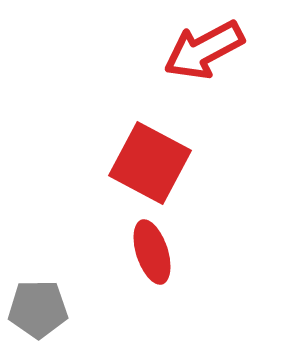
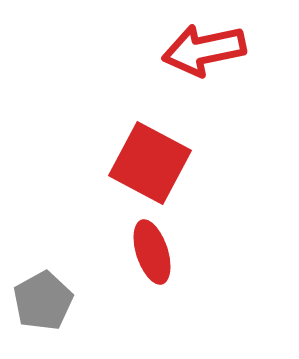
red arrow: rotated 16 degrees clockwise
gray pentagon: moved 5 px right, 8 px up; rotated 28 degrees counterclockwise
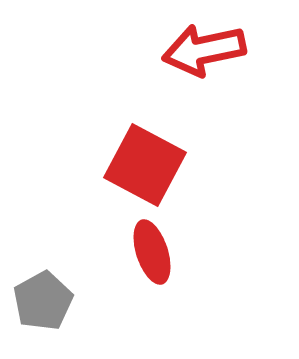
red square: moved 5 px left, 2 px down
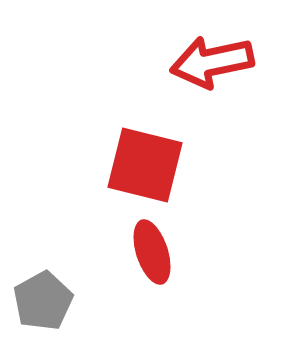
red arrow: moved 8 px right, 12 px down
red square: rotated 14 degrees counterclockwise
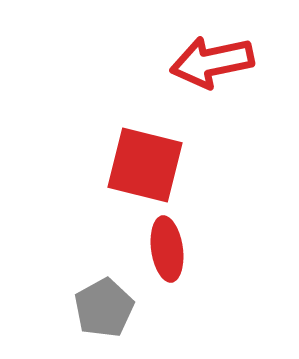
red ellipse: moved 15 px right, 3 px up; rotated 10 degrees clockwise
gray pentagon: moved 61 px right, 7 px down
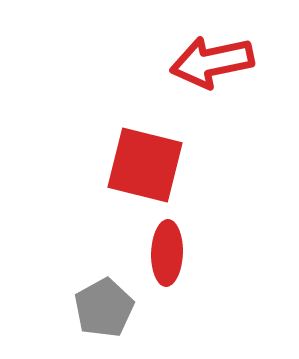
red ellipse: moved 4 px down; rotated 10 degrees clockwise
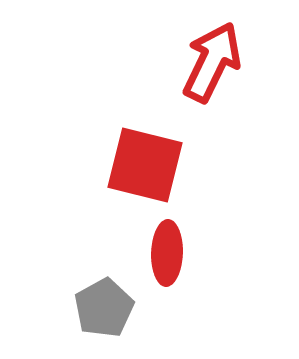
red arrow: rotated 128 degrees clockwise
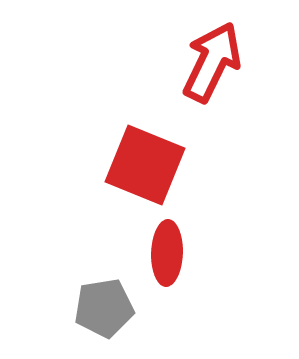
red square: rotated 8 degrees clockwise
gray pentagon: rotated 20 degrees clockwise
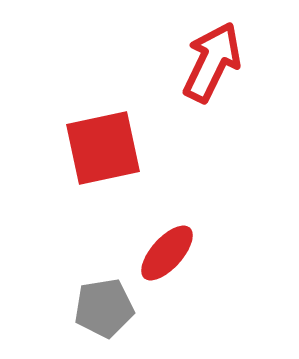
red square: moved 42 px left, 17 px up; rotated 34 degrees counterclockwise
red ellipse: rotated 40 degrees clockwise
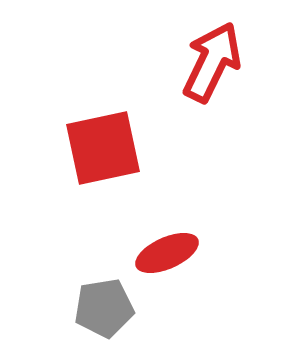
red ellipse: rotated 24 degrees clockwise
